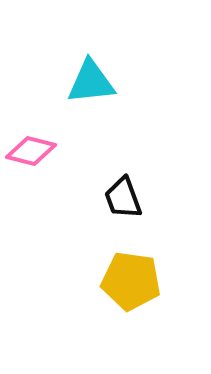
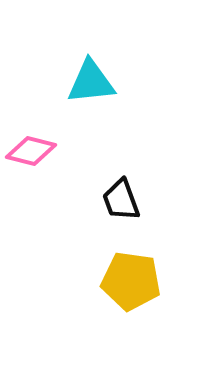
black trapezoid: moved 2 px left, 2 px down
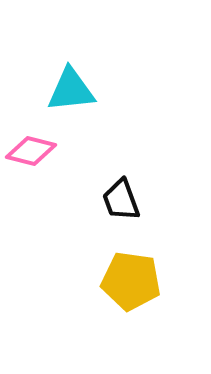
cyan triangle: moved 20 px left, 8 px down
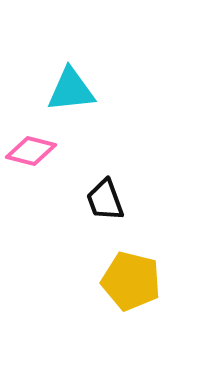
black trapezoid: moved 16 px left
yellow pentagon: rotated 6 degrees clockwise
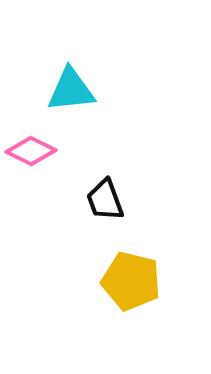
pink diamond: rotated 12 degrees clockwise
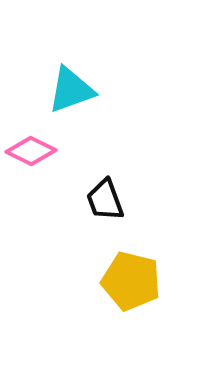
cyan triangle: rotated 14 degrees counterclockwise
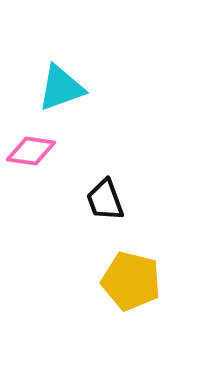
cyan triangle: moved 10 px left, 2 px up
pink diamond: rotated 18 degrees counterclockwise
